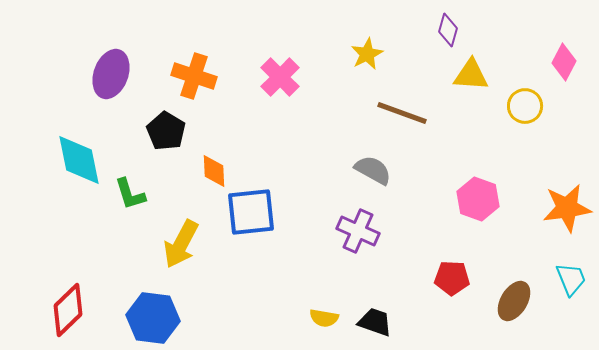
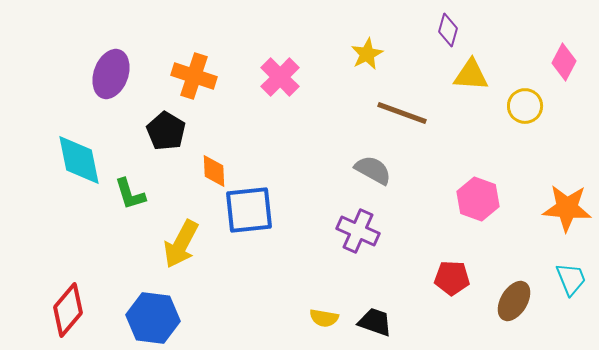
orange star: rotated 12 degrees clockwise
blue square: moved 2 px left, 2 px up
red diamond: rotated 6 degrees counterclockwise
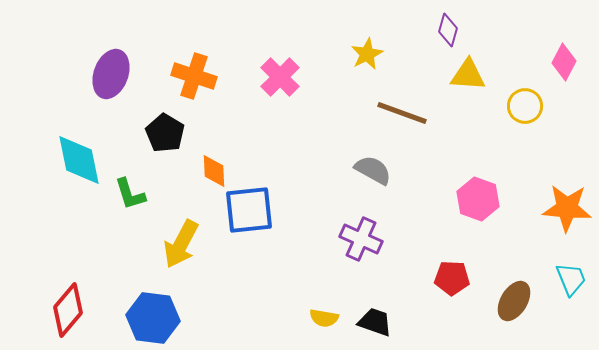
yellow triangle: moved 3 px left
black pentagon: moved 1 px left, 2 px down
purple cross: moved 3 px right, 8 px down
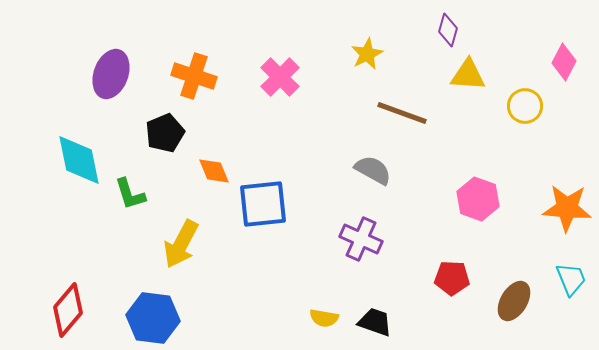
black pentagon: rotated 18 degrees clockwise
orange diamond: rotated 20 degrees counterclockwise
blue square: moved 14 px right, 6 px up
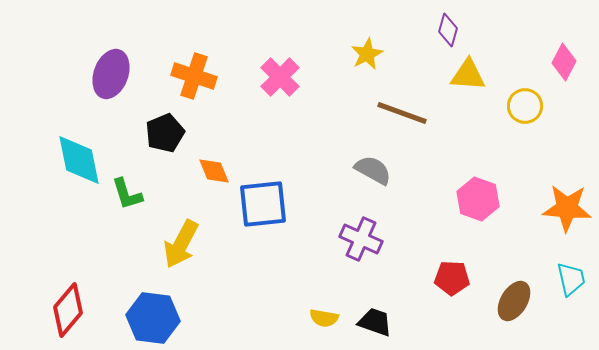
green L-shape: moved 3 px left
cyan trapezoid: rotated 9 degrees clockwise
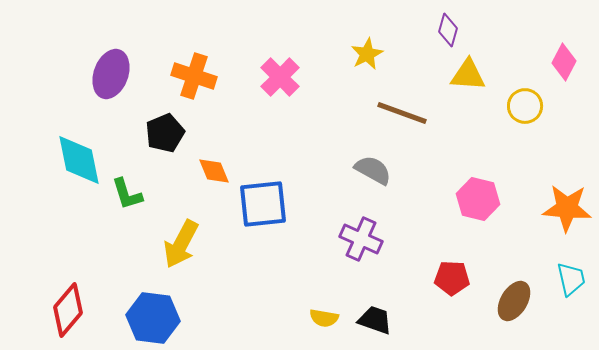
pink hexagon: rotated 6 degrees counterclockwise
black trapezoid: moved 2 px up
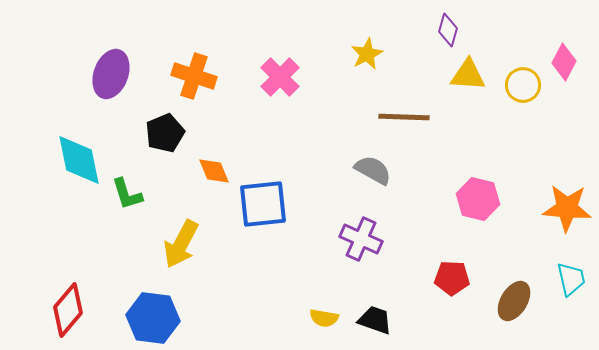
yellow circle: moved 2 px left, 21 px up
brown line: moved 2 px right, 4 px down; rotated 18 degrees counterclockwise
